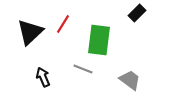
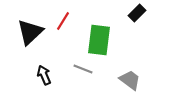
red line: moved 3 px up
black arrow: moved 1 px right, 2 px up
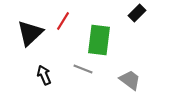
black triangle: moved 1 px down
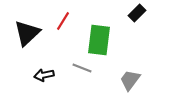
black triangle: moved 3 px left
gray line: moved 1 px left, 1 px up
black arrow: rotated 78 degrees counterclockwise
gray trapezoid: rotated 90 degrees counterclockwise
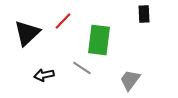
black rectangle: moved 7 px right, 1 px down; rotated 48 degrees counterclockwise
red line: rotated 12 degrees clockwise
gray line: rotated 12 degrees clockwise
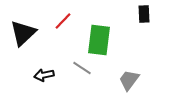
black triangle: moved 4 px left
gray trapezoid: moved 1 px left
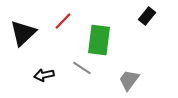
black rectangle: moved 3 px right, 2 px down; rotated 42 degrees clockwise
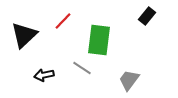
black triangle: moved 1 px right, 2 px down
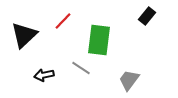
gray line: moved 1 px left
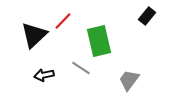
black triangle: moved 10 px right
green rectangle: moved 1 px down; rotated 20 degrees counterclockwise
